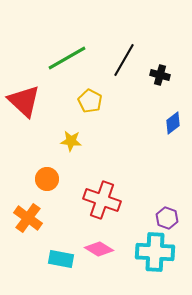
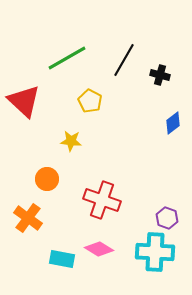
cyan rectangle: moved 1 px right
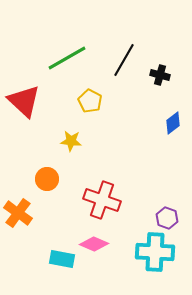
orange cross: moved 10 px left, 5 px up
pink diamond: moved 5 px left, 5 px up; rotated 8 degrees counterclockwise
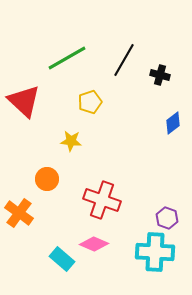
yellow pentagon: moved 1 px down; rotated 25 degrees clockwise
orange cross: moved 1 px right
cyan rectangle: rotated 30 degrees clockwise
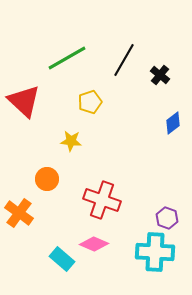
black cross: rotated 24 degrees clockwise
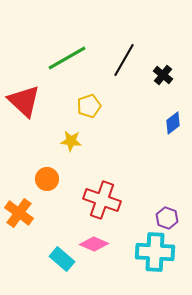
black cross: moved 3 px right
yellow pentagon: moved 1 px left, 4 px down
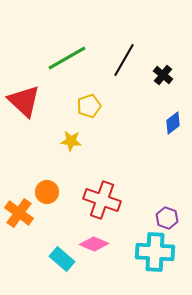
orange circle: moved 13 px down
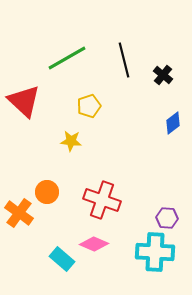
black line: rotated 44 degrees counterclockwise
purple hexagon: rotated 15 degrees counterclockwise
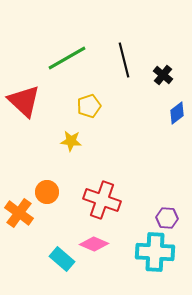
blue diamond: moved 4 px right, 10 px up
